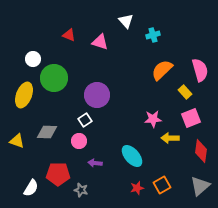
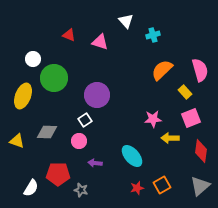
yellow ellipse: moved 1 px left, 1 px down
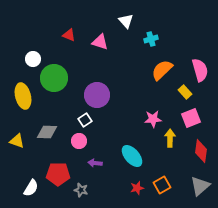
cyan cross: moved 2 px left, 4 px down
yellow ellipse: rotated 35 degrees counterclockwise
yellow arrow: rotated 90 degrees clockwise
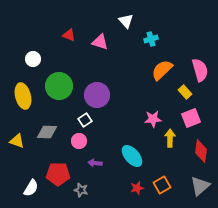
green circle: moved 5 px right, 8 px down
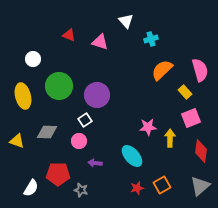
pink star: moved 5 px left, 8 px down
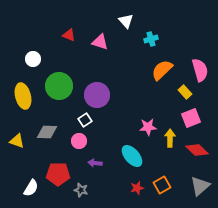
red diamond: moved 4 px left, 1 px up; rotated 55 degrees counterclockwise
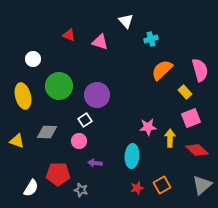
cyan ellipse: rotated 45 degrees clockwise
gray triangle: moved 2 px right, 1 px up
